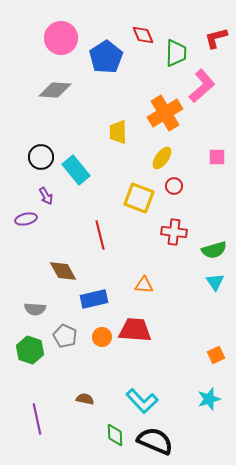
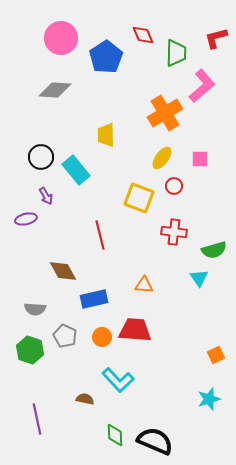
yellow trapezoid: moved 12 px left, 3 px down
pink square: moved 17 px left, 2 px down
cyan triangle: moved 16 px left, 4 px up
cyan L-shape: moved 24 px left, 21 px up
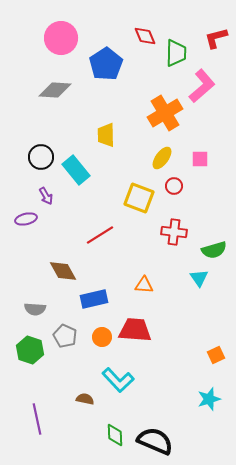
red diamond: moved 2 px right, 1 px down
blue pentagon: moved 7 px down
red line: rotated 72 degrees clockwise
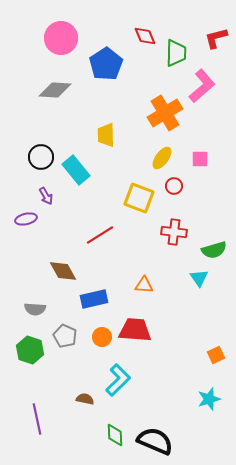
cyan L-shape: rotated 92 degrees counterclockwise
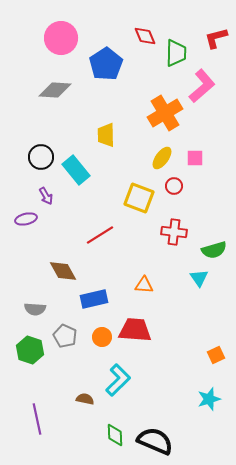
pink square: moved 5 px left, 1 px up
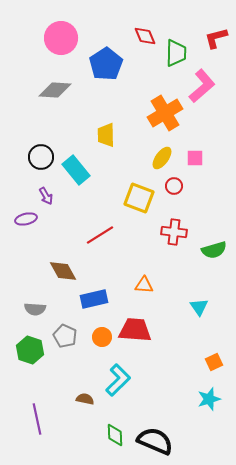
cyan triangle: moved 29 px down
orange square: moved 2 px left, 7 px down
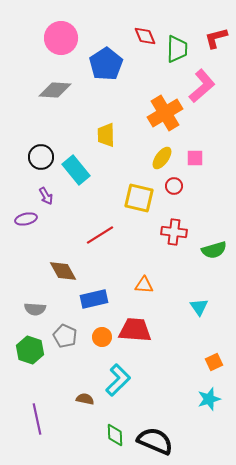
green trapezoid: moved 1 px right, 4 px up
yellow square: rotated 8 degrees counterclockwise
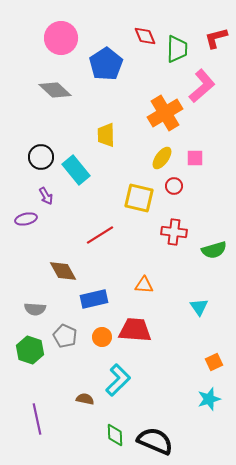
gray diamond: rotated 40 degrees clockwise
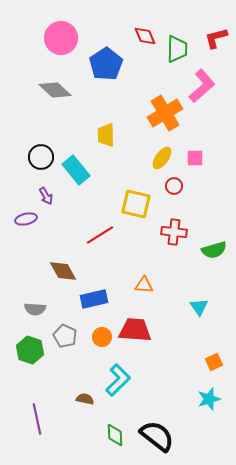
yellow square: moved 3 px left, 6 px down
black semicircle: moved 2 px right, 5 px up; rotated 15 degrees clockwise
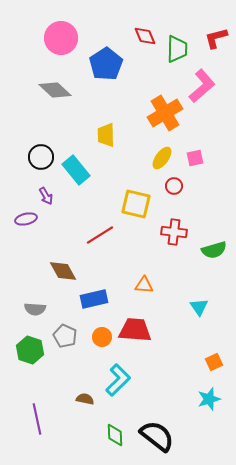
pink square: rotated 12 degrees counterclockwise
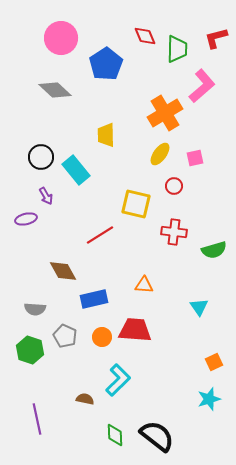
yellow ellipse: moved 2 px left, 4 px up
